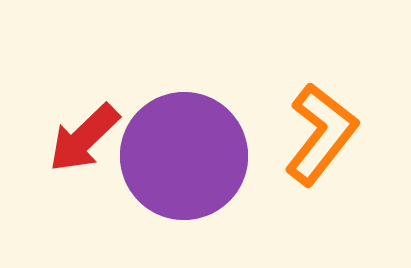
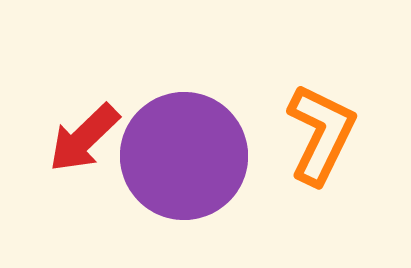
orange L-shape: rotated 12 degrees counterclockwise
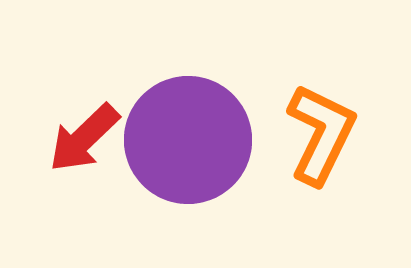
purple circle: moved 4 px right, 16 px up
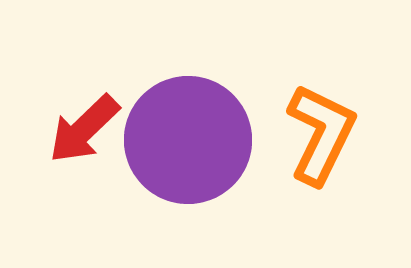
red arrow: moved 9 px up
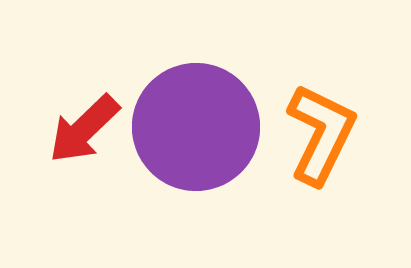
purple circle: moved 8 px right, 13 px up
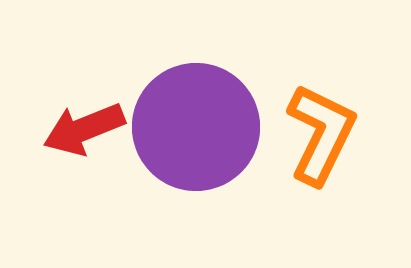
red arrow: rotated 22 degrees clockwise
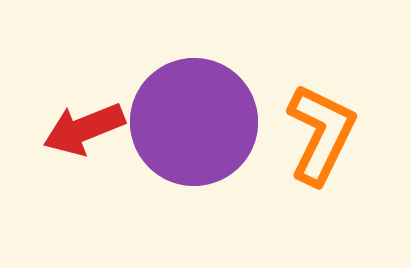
purple circle: moved 2 px left, 5 px up
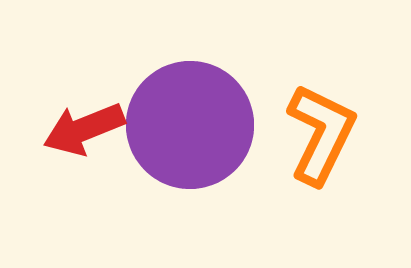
purple circle: moved 4 px left, 3 px down
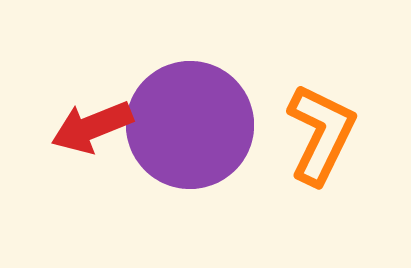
red arrow: moved 8 px right, 2 px up
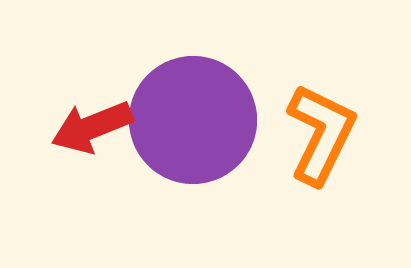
purple circle: moved 3 px right, 5 px up
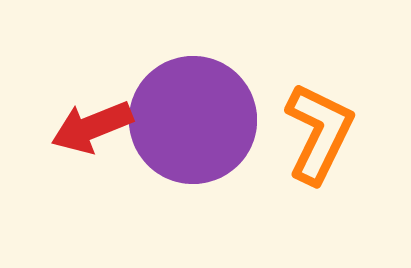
orange L-shape: moved 2 px left, 1 px up
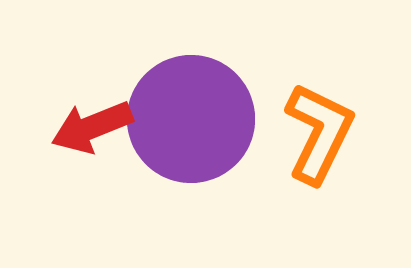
purple circle: moved 2 px left, 1 px up
